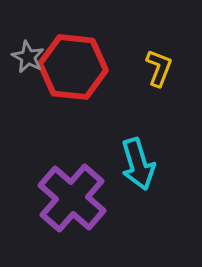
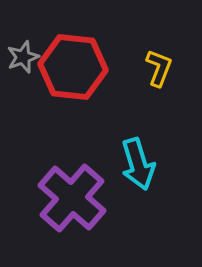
gray star: moved 5 px left; rotated 24 degrees clockwise
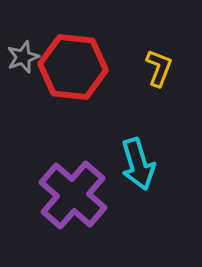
purple cross: moved 1 px right, 3 px up
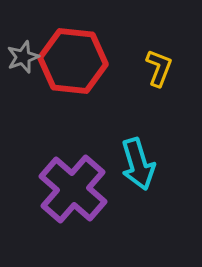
red hexagon: moved 6 px up
purple cross: moved 6 px up
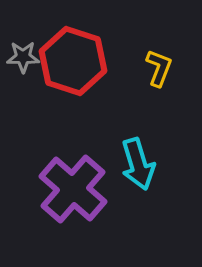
gray star: rotated 20 degrees clockwise
red hexagon: rotated 12 degrees clockwise
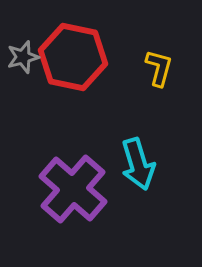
gray star: rotated 16 degrees counterclockwise
red hexagon: moved 4 px up; rotated 6 degrees counterclockwise
yellow L-shape: rotated 6 degrees counterclockwise
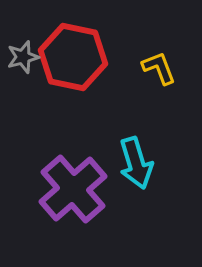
yellow L-shape: rotated 36 degrees counterclockwise
cyan arrow: moved 2 px left, 1 px up
purple cross: rotated 8 degrees clockwise
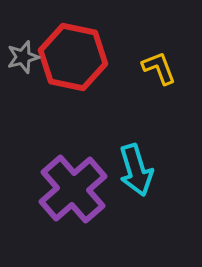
cyan arrow: moved 7 px down
